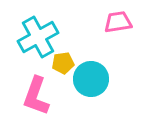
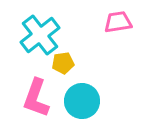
cyan cross: moved 2 px right, 2 px up; rotated 9 degrees counterclockwise
cyan circle: moved 9 px left, 22 px down
pink L-shape: moved 2 px down
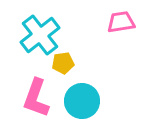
pink trapezoid: moved 3 px right
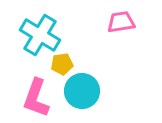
cyan cross: rotated 21 degrees counterclockwise
yellow pentagon: moved 1 px left, 1 px down
cyan circle: moved 10 px up
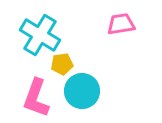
pink trapezoid: moved 2 px down
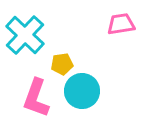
cyan cross: moved 15 px left; rotated 12 degrees clockwise
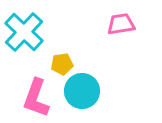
cyan cross: moved 1 px left, 3 px up
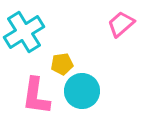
pink trapezoid: rotated 32 degrees counterclockwise
cyan cross: rotated 15 degrees clockwise
pink L-shape: moved 2 px up; rotated 12 degrees counterclockwise
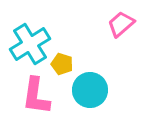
cyan cross: moved 6 px right, 12 px down
yellow pentagon: rotated 25 degrees clockwise
cyan circle: moved 8 px right, 1 px up
